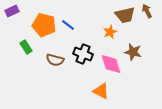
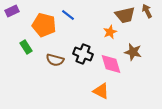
blue line: moved 10 px up
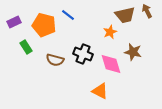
purple rectangle: moved 2 px right, 11 px down
orange triangle: moved 1 px left
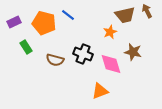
orange pentagon: moved 2 px up
orange triangle: rotated 48 degrees counterclockwise
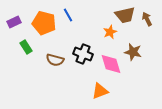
brown arrow: moved 8 px down
blue line: rotated 24 degrees clockwise
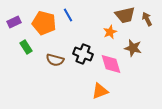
brown star: moved 4 px up
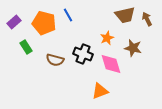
purple rectangle: rotated 16 degrees counterclockwise
orange star: moved 3 px left, 6 px down
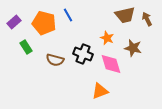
orange star: rotated 24 degrees counterclockwise
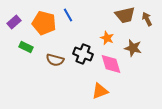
green rectangle: rotated 32 degrees counterclockwise
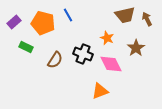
orange pentagon: moved 1 px left
brown star: moved 3 px right; rotated 24 degrees clockwise
brown semicircle: rotated 72 degrees counterclockwise
pink diamond: rotated 10 degrees counterclockwise
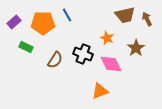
blue line: moved 1 px left
orange pentagon: rotated 15 degrees counterclockwise
